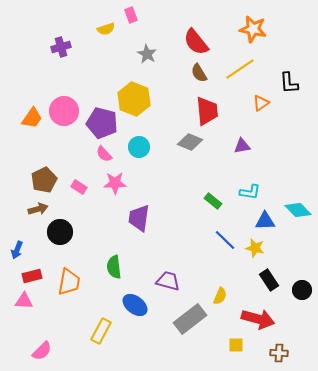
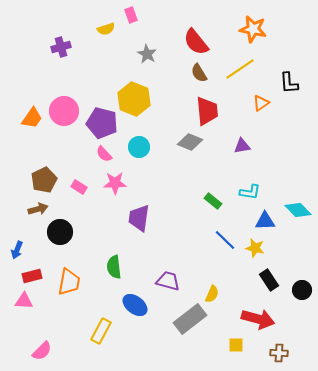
yellow semicircle at (220, 296): moved 8 px left, 2 px up
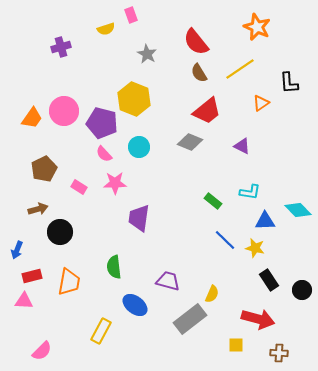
orange star at (253, 29): moved 4 px right, 2 px up; rotated 12 degrees clockwise
red trapezoid at (207, 111): rotated 56 degrees clockwise
purple triangle at (242, 146): rotated 36 degrees clockwise
brown pentagon at (44, 180): moved 11 px up
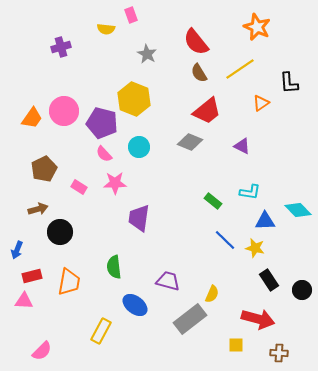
yellow semicircle at (106, 29): rotated 24 degrees clockwise
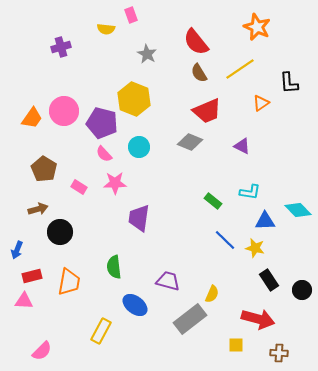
red trapezoid at (207, 111): rotated 16 degrees clockwise
brown pentagon at (44, 169): rotated 15 degrees counterclockwise
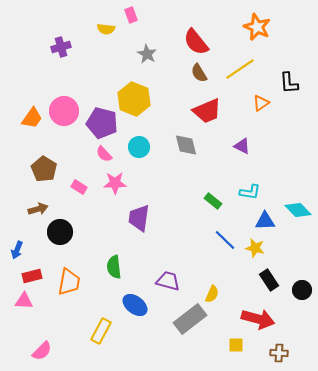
gray diamond at (190, 142): moved 4 px left, 3 px down; rotated 55 degrees clockwise
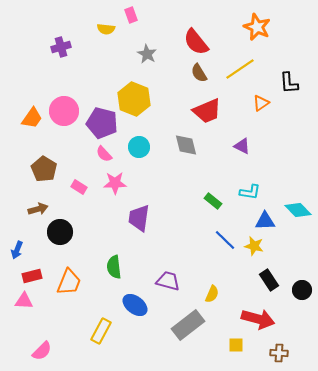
yellow star at (255, 248): moved 1 px left, 2 px up
orange trapezoid at (69, 282): rotated 12 degrees clockwise
gray rectangle at (190, 319): moved 2 px left, 6 px down
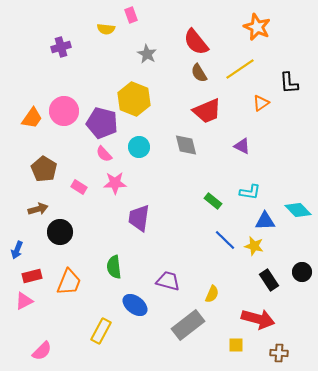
black circle at (302, 290): moved 18 px up
pink triangle at (24, 301): rotated 30 degrees counterclockwise
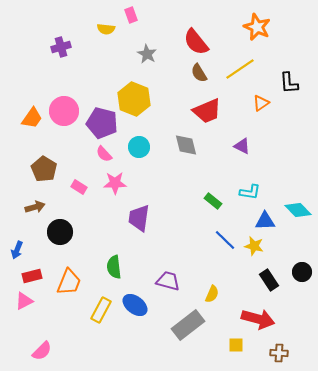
brown arrow at (38, 209): moved 3 px left, 2 px up
yellow rectangle at (101, 331): moved 21 px up
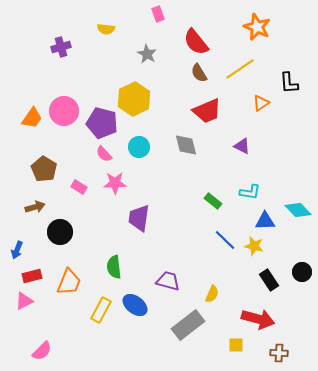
pink rectangle at (131, 15): moved 27 px right, 1 px up
yellow hexagon at (134, 99): rotated 12 degrees clockwise
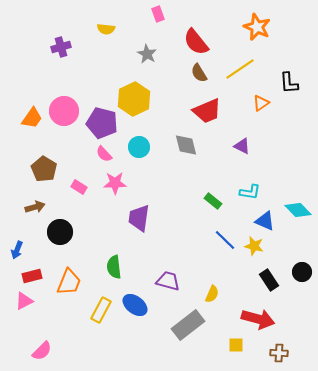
blue triangle at (265, 221): rotated 25 degrees clockwise
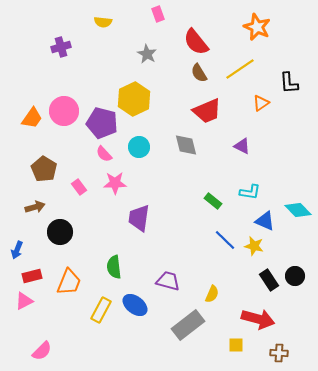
yellow semicircle at (106, 29): moved 3 px left, 7 px up
pink rectangle at (79, 187): rotated 21 degrees clockwise
black circle at (302, 272): moved 7 px left, 4 px down
